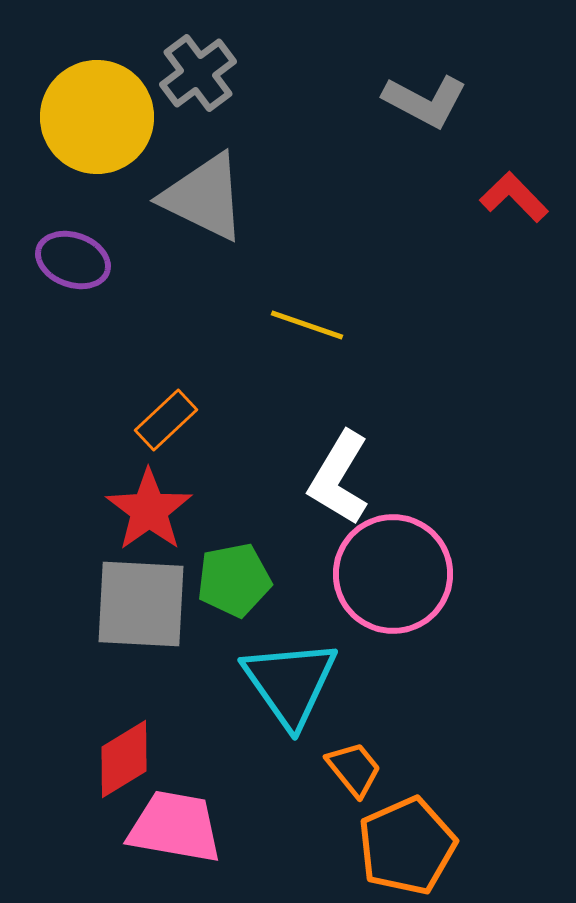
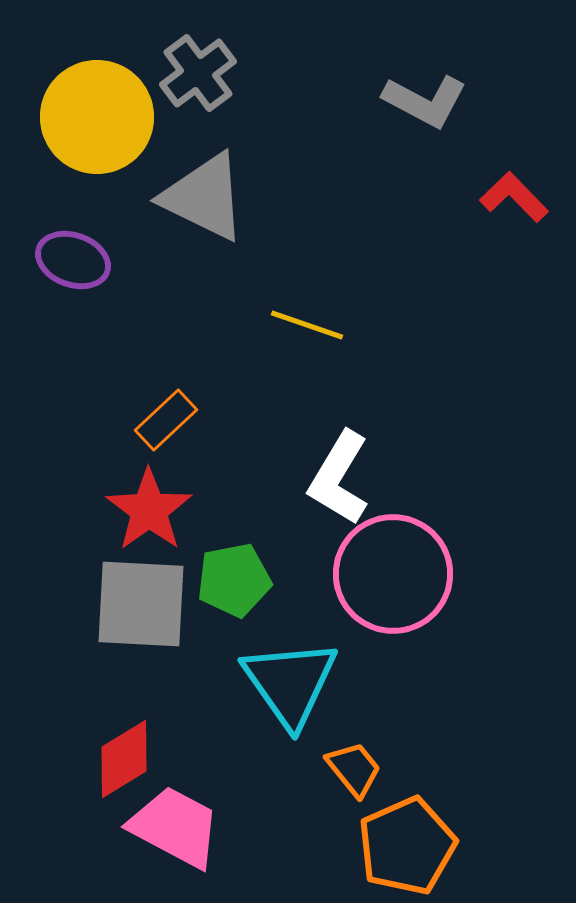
pink trapezoid: rotated 18 degrees clockwise
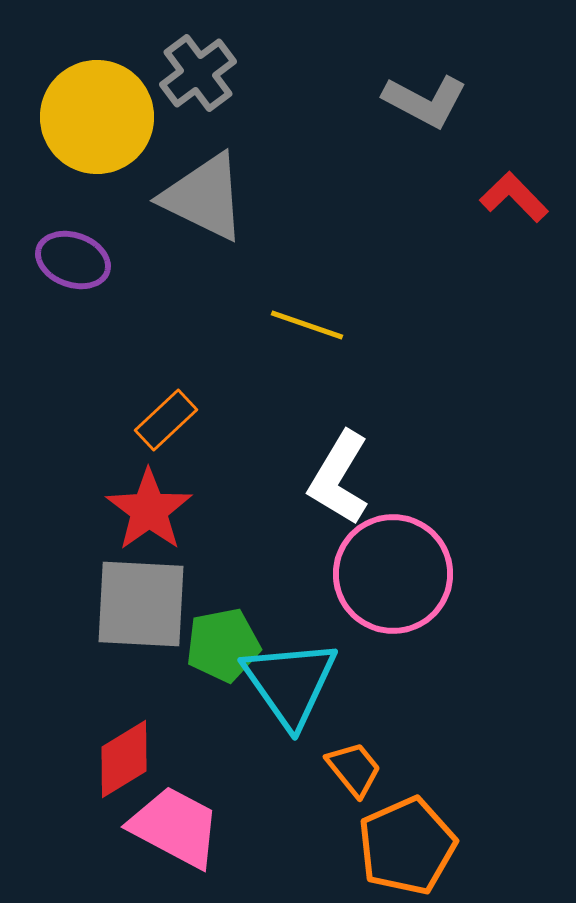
green pentagon: moved 11 px left, 65 px down
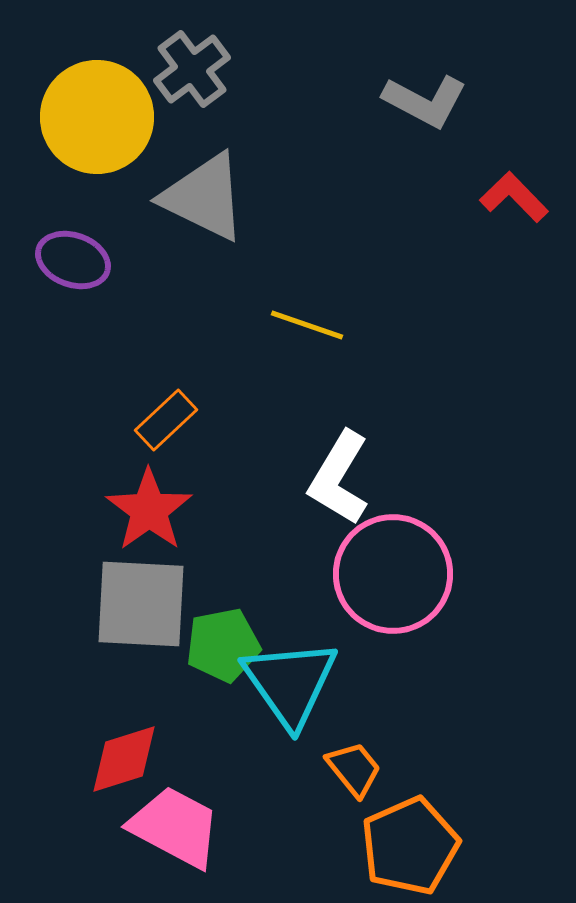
gray cross: moved 6 px left, 4 px up
red diamond: rotated 14 degrees clockwise
orange pentagon: moved 3 px right
